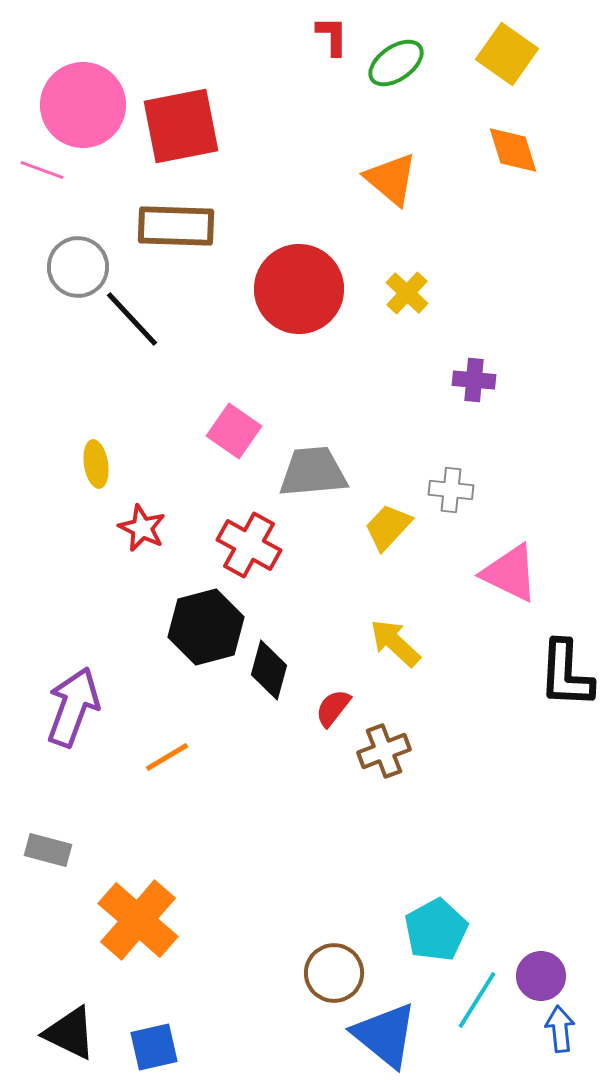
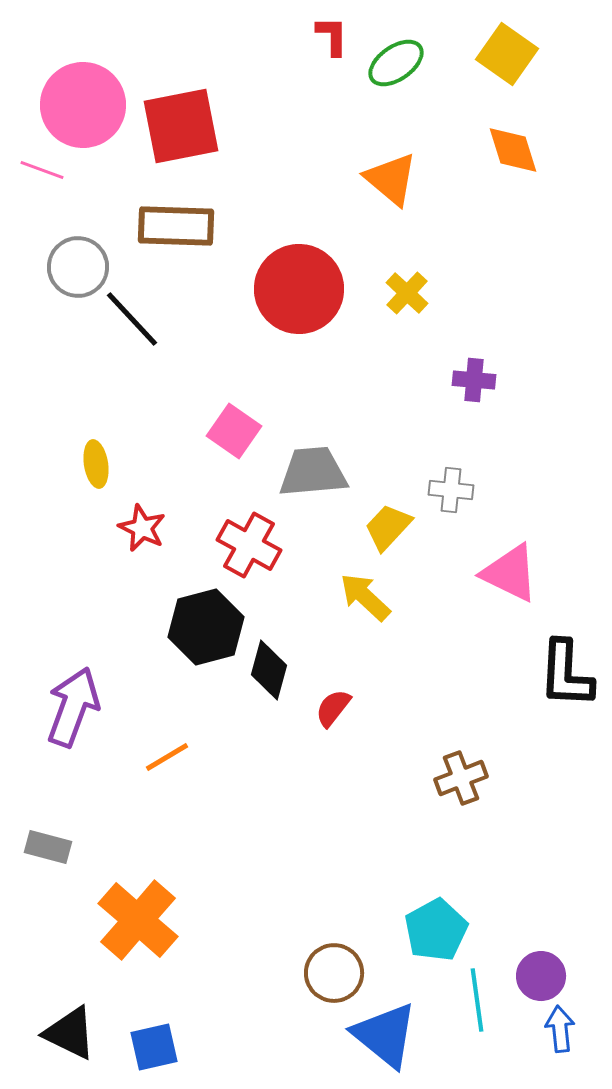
yellow arrow: moved 30 px left, 46 px up
brown cross: moved 77 px right, 27 px down
gray rectangle: moved 3 px up
cyan line: rotated 40 degrees counterclockwise
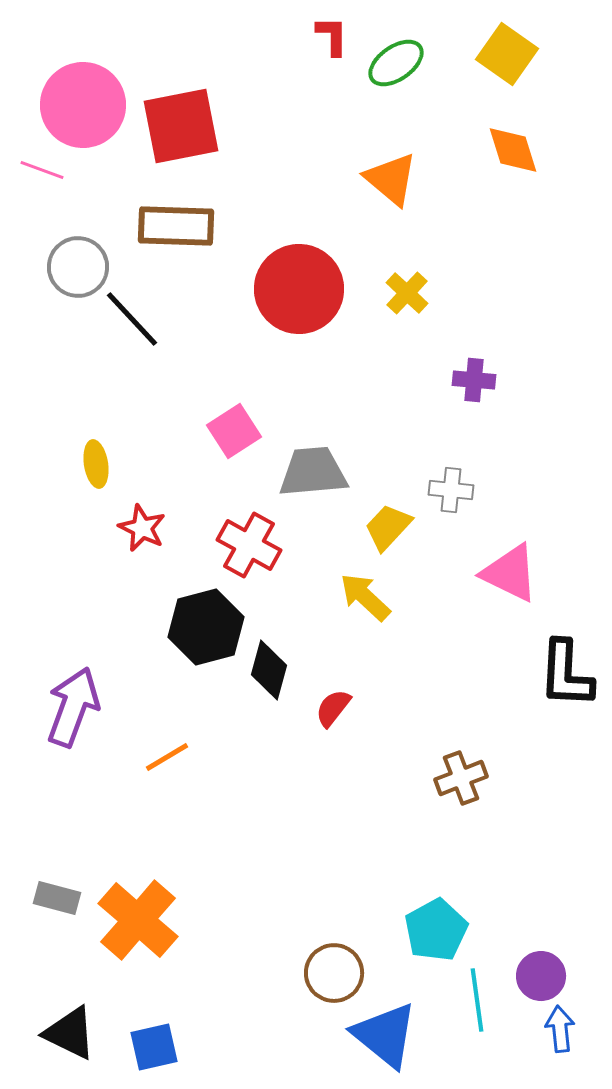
pink square: rotated 22 degrees clockwise
gray rectangle: moved 9 px right, 51 px down
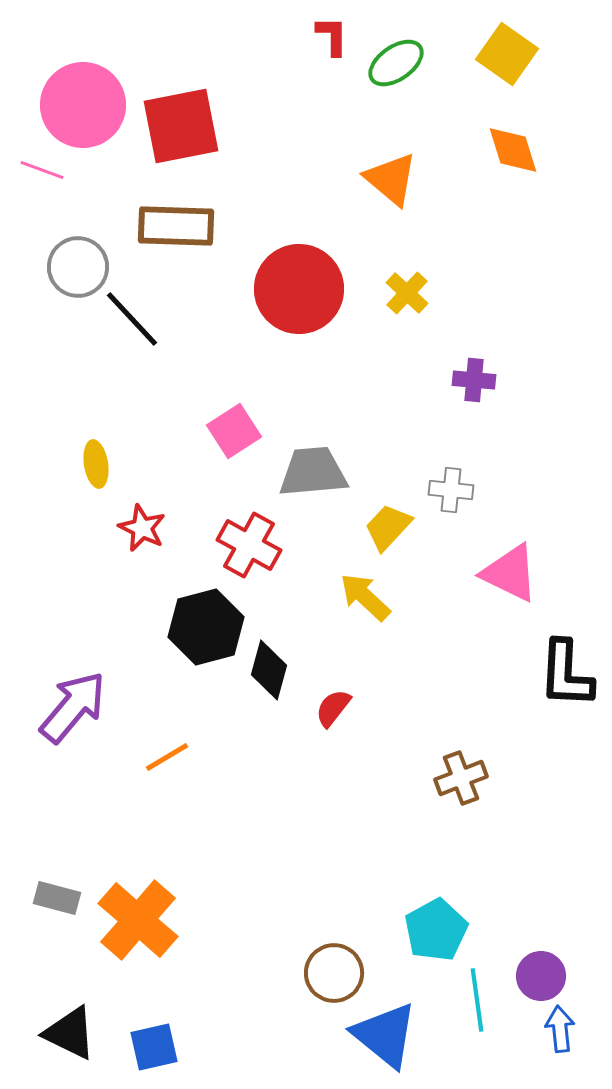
purple arrow: rotated 20 degrees clockwise
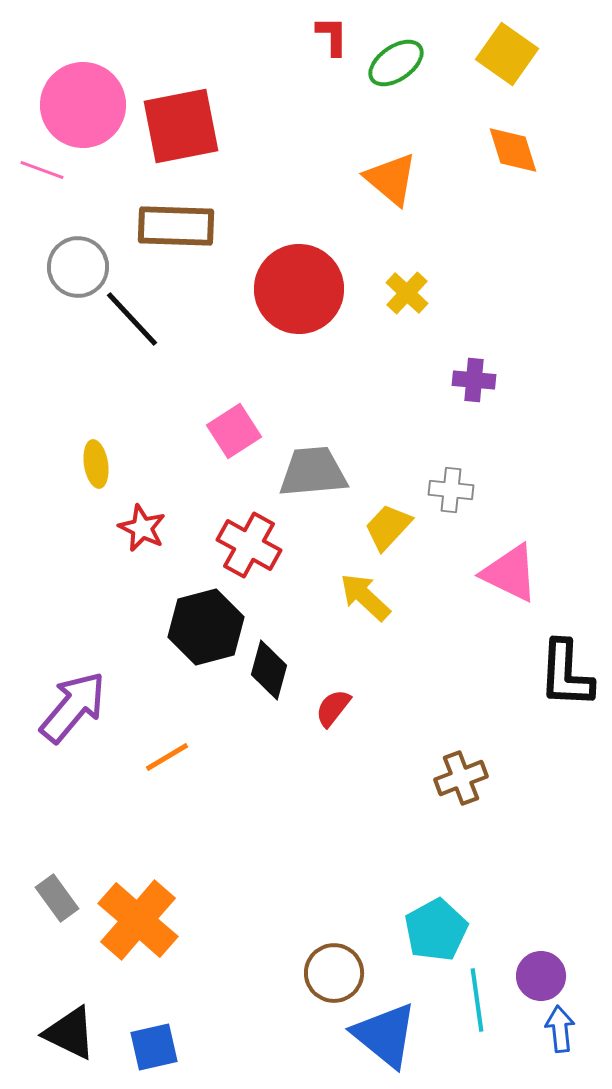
gray rectangle: rotated 39 degrees clockwise
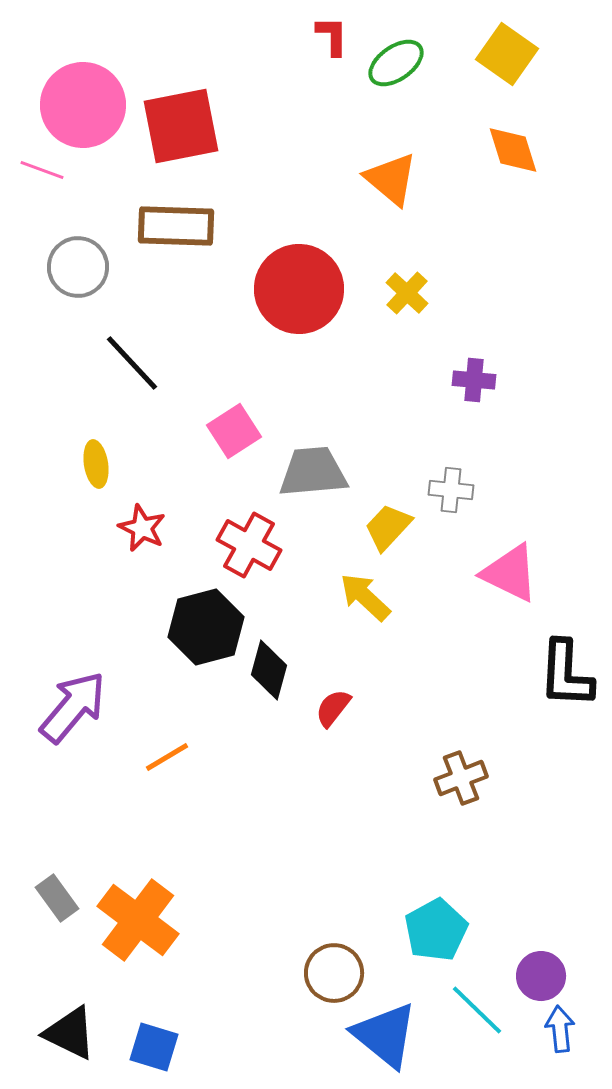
black line: moved 44 px down
orange cross: rotated 4 degrees counterclockwise
cyan line: moved 10 px down; rotated 38 degrees counterclockwise
blue square: rotated 30 degrees clockwise
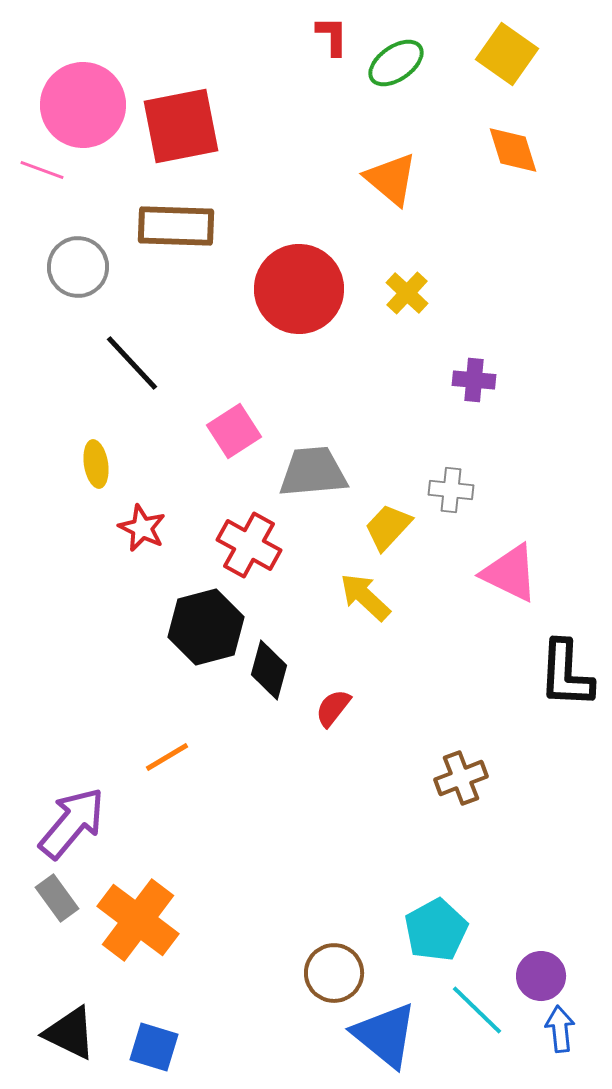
purple arrow: moved 1 px left, 116 px down
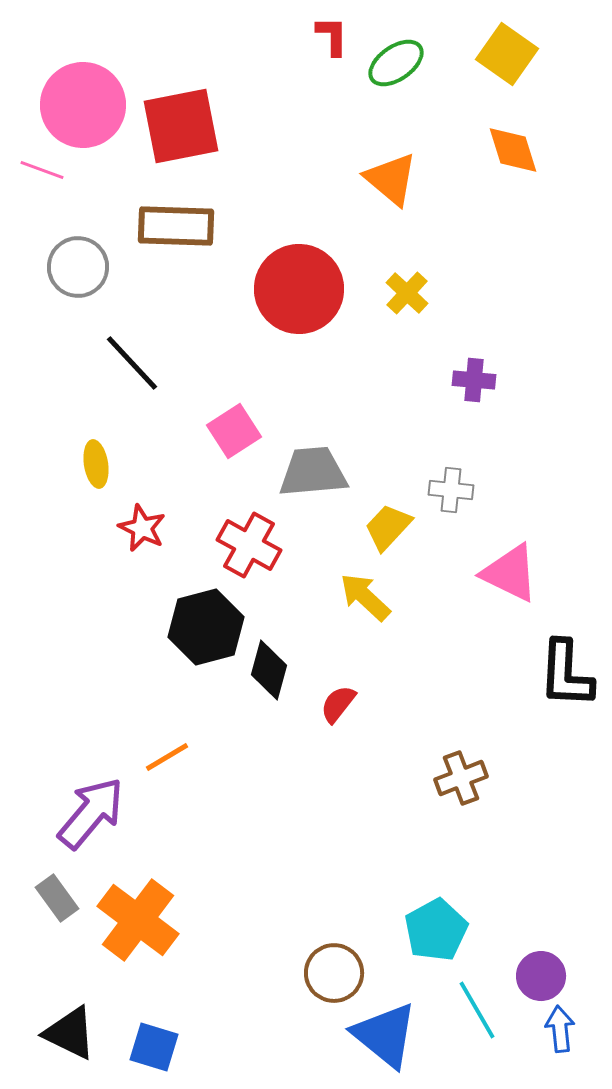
red semicircle: moved 5 px right, 4 px up
purple arrow: moved 19 px right, 10 px up
cyan line: rotated 16 degrees clockwise
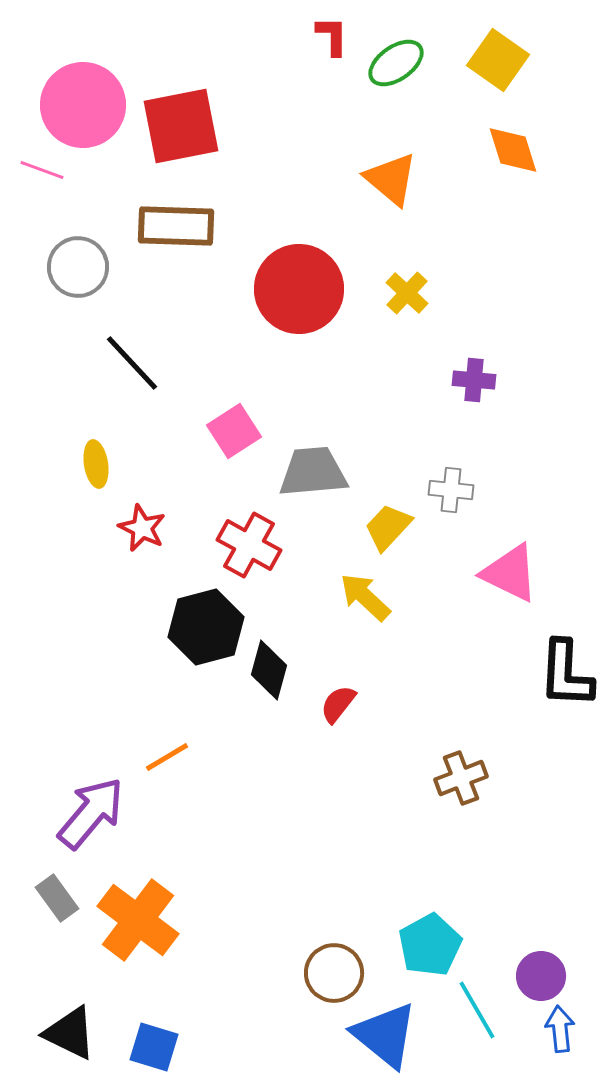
yellow square: moved 9 px left, 6 px down
cyan pentagon: moved 6 px left, 15 px down
